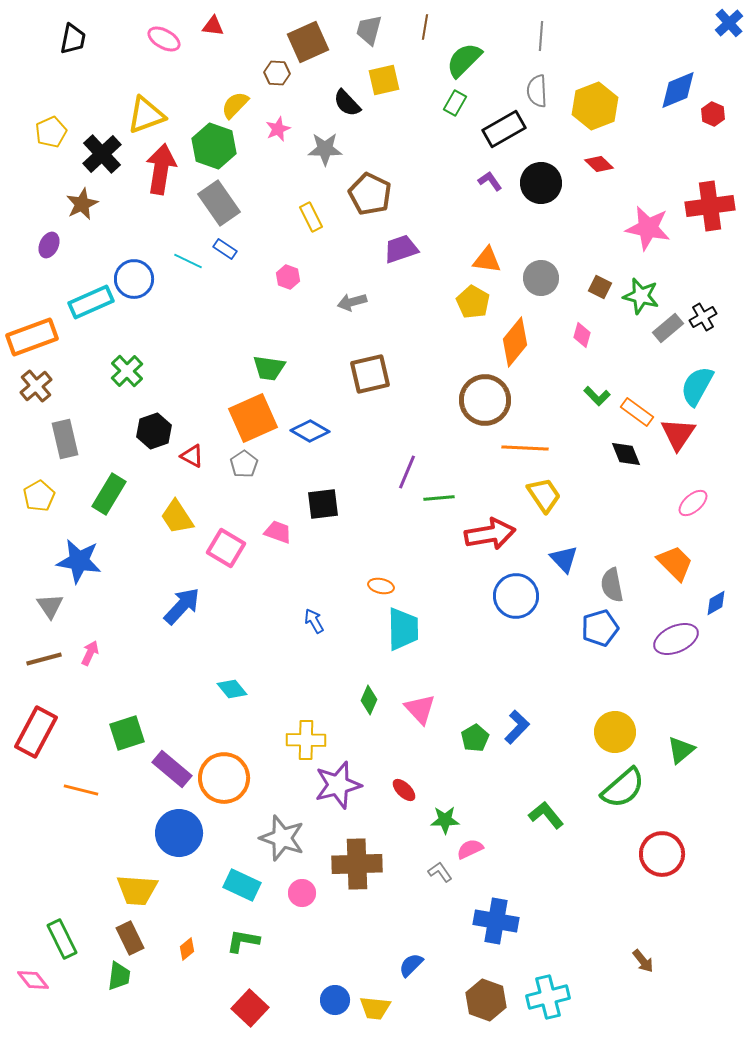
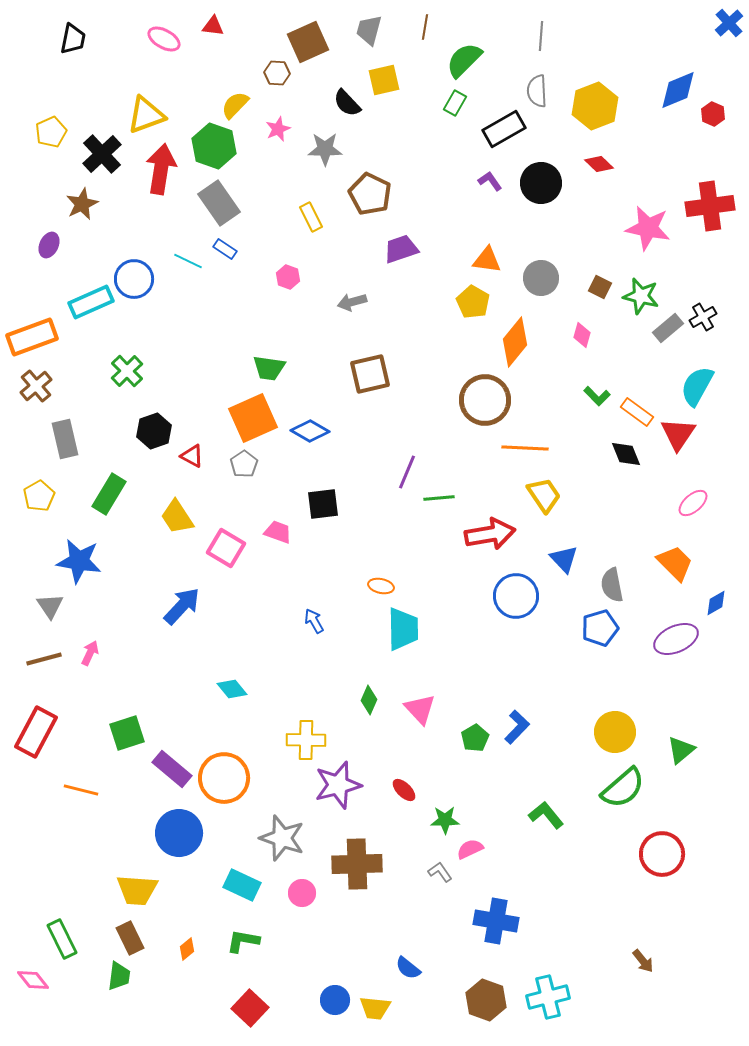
blue semicircle at (411, 965): moved 3 px left, 3 px down; rotated 96 degrees counterclockwise
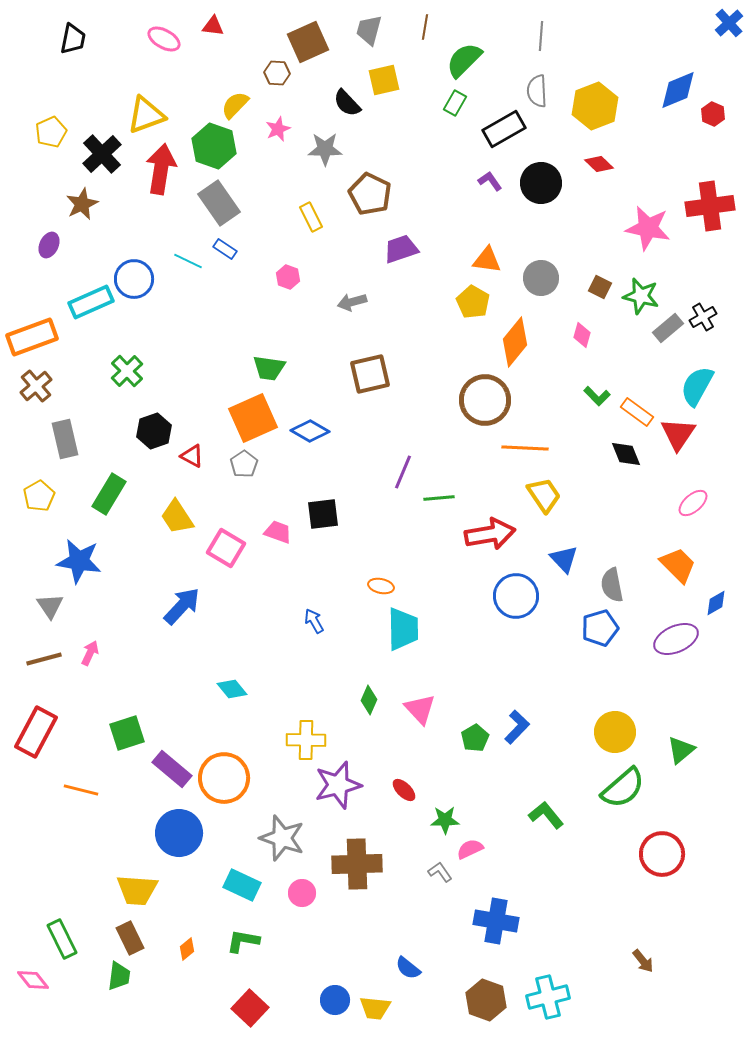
purple line at (407, 472): moved 4 px left
black square at (323, 504): moved 10 px down
orange trapezoid at (675, 563): moved 3 px right, 2 px down
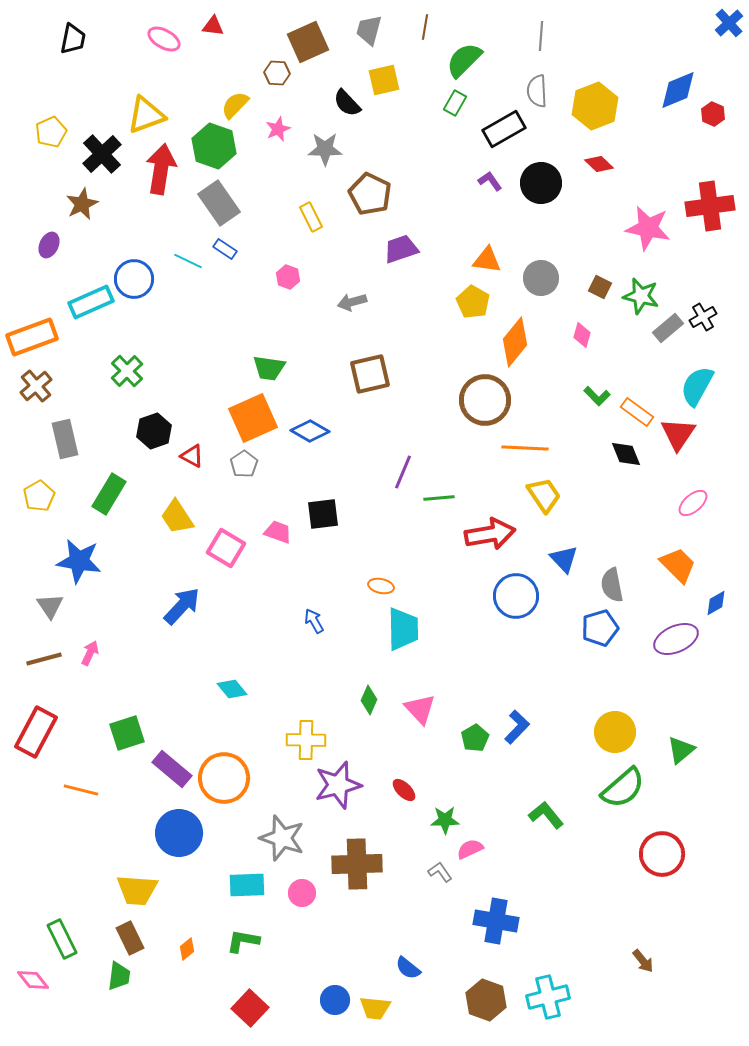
cyan rectangle at (242, 885): moved 5 px right; rotated 27 degrees counterclockwise
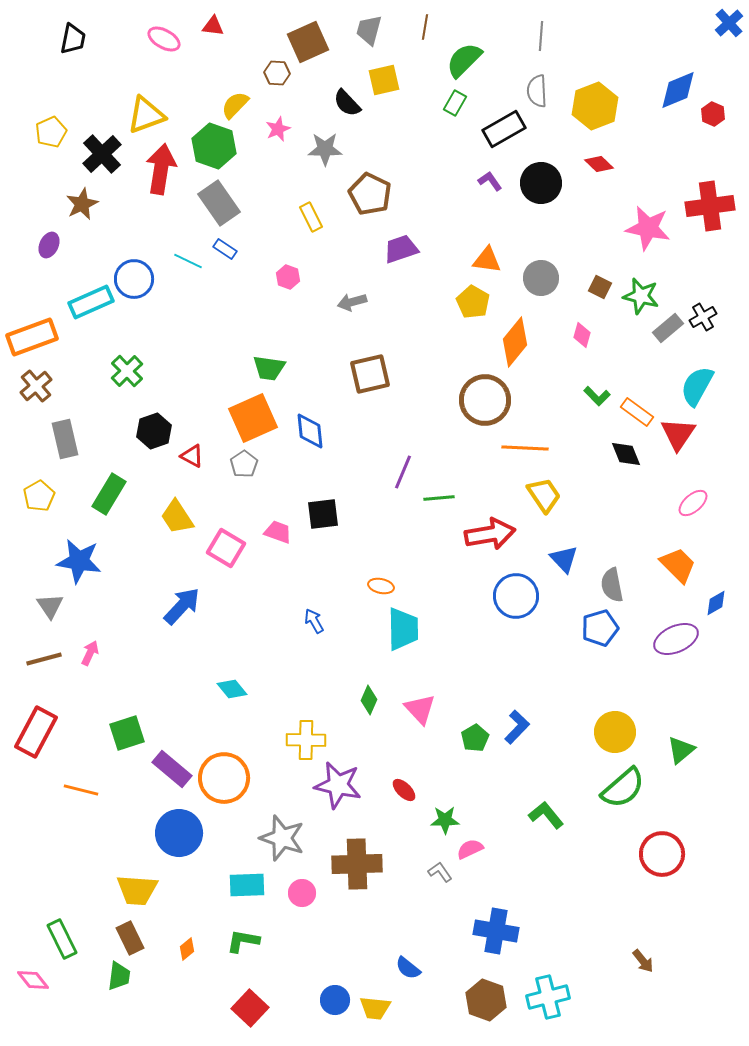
blue diamond at (310, 431): rotated 54 degrees clockwise
purple star at (338, 785): rotated 27 degrees clockwise
blue cross at (496, 921): moved 10 px down
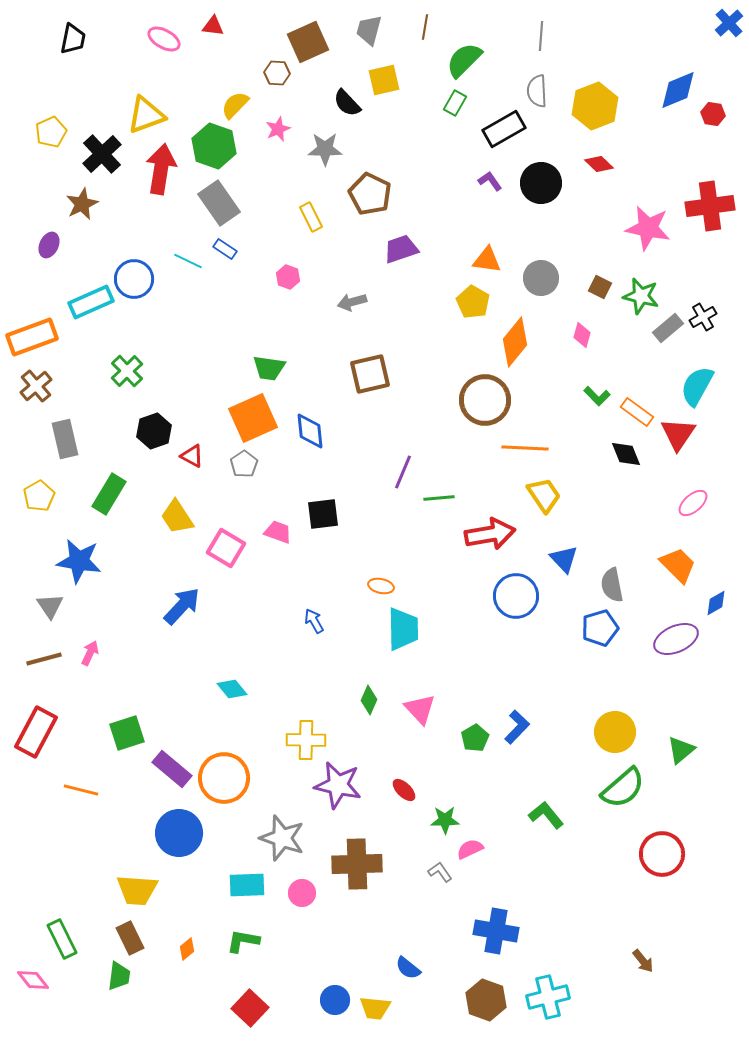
red hexagon at (713, 114): rotated 15 degrees counterclockwise
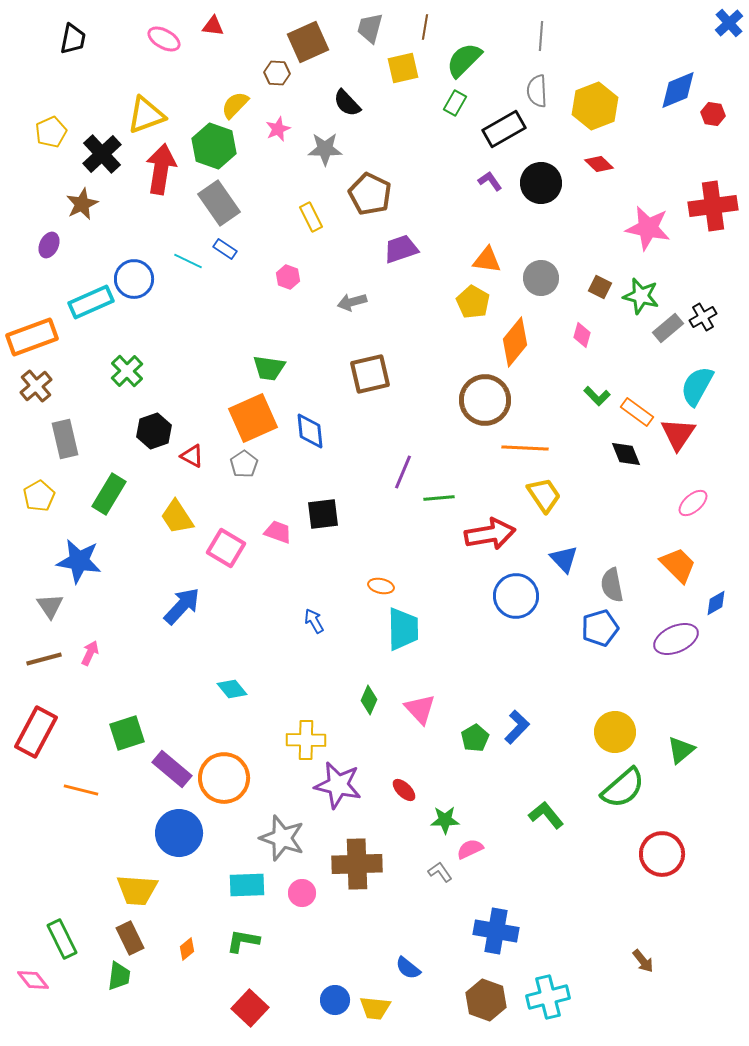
gray trapezoid at (369, 30): moved 1 px right, 2 px up
yellow square at (384, 80): moved 19 px right, 12 px up
red cross at (710, 206): moved 3 px right
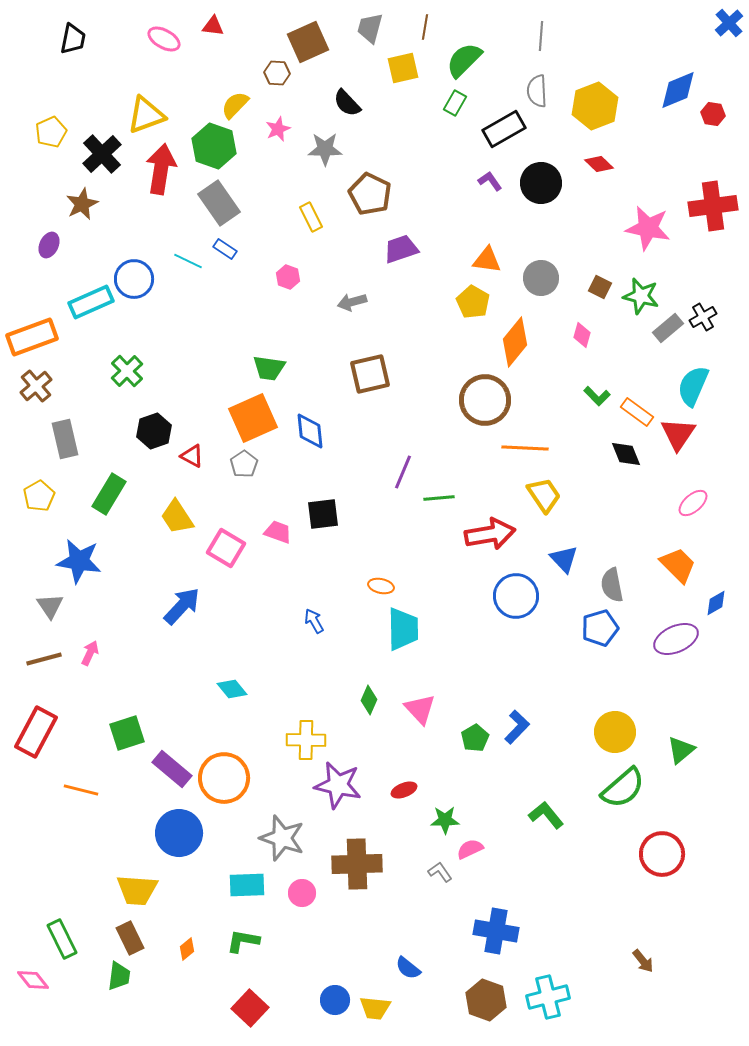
cyan semicircle at (697, 386): moved 4 px left; rotated 6 degrees counterclockwise
red ellipse at (404, 790): rotated 65 degrees counterclockwise
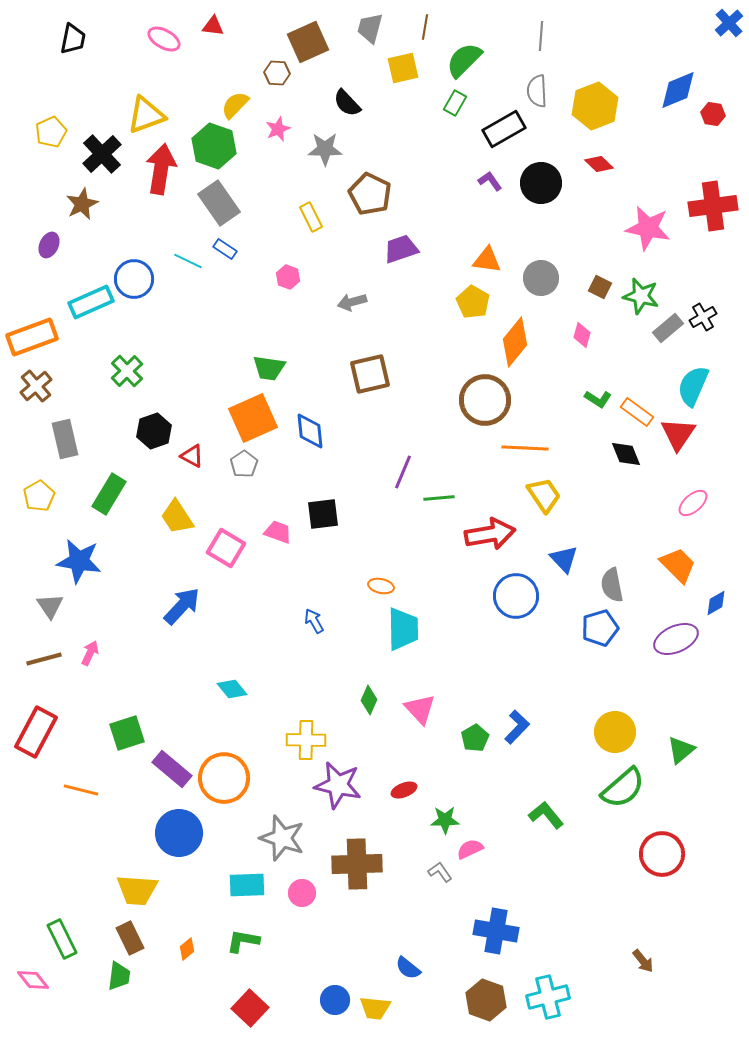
green L-shape at (597, 396): moved 1 px right, 3 px down; rotated 12 degrees counterclockwise
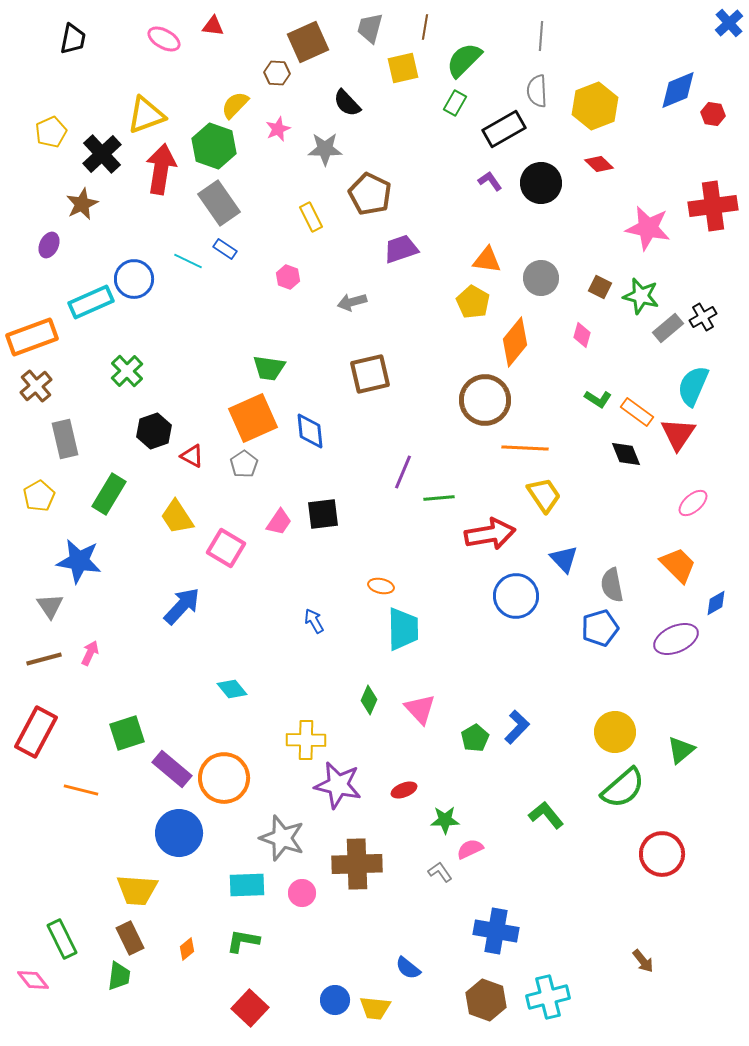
pink trapezoid at (278, 532): moved 1 px right, 10 px up; rotated 104 degrees clockwise
